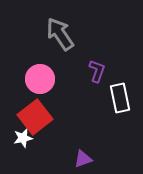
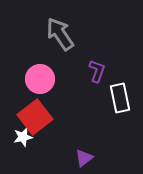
white star: moved 1 px up
purple triangle: moved 1 px right, 1 px up; rotated 18 degrees counterclockwise
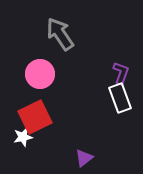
purple L-shape: moved 24 px right, 2 px down
pink circle: moved 5 px up
white rectangle: rotated 8 degrees counterclockwise
red square: rotated 12 degrees clockwise
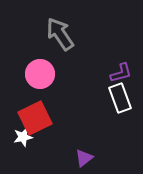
purple L-shape: rotated 55 degrees clockwise
red square: moved 1 px down
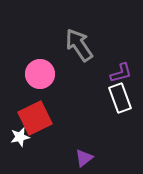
gray arrow: moved 19 px right, 11 px down
white star: moved 3 px left
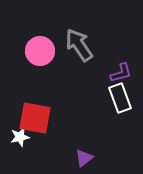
pink circle: moved 23 px up
red square: rotated 36 degrees clockwise
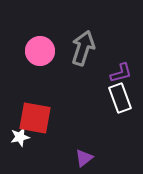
gray arrow: moved 4 px right, 3 px down; rotated 52 degrees clockwise
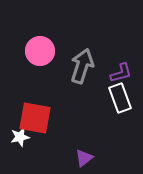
gray arrow: moved 1 px left, 18 px down
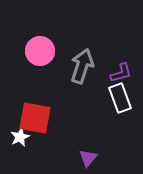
white star: rotated 12 degrees counterclockwise
purple triangle: moved 4 px right; rotated 12 degrees counterclockwise
